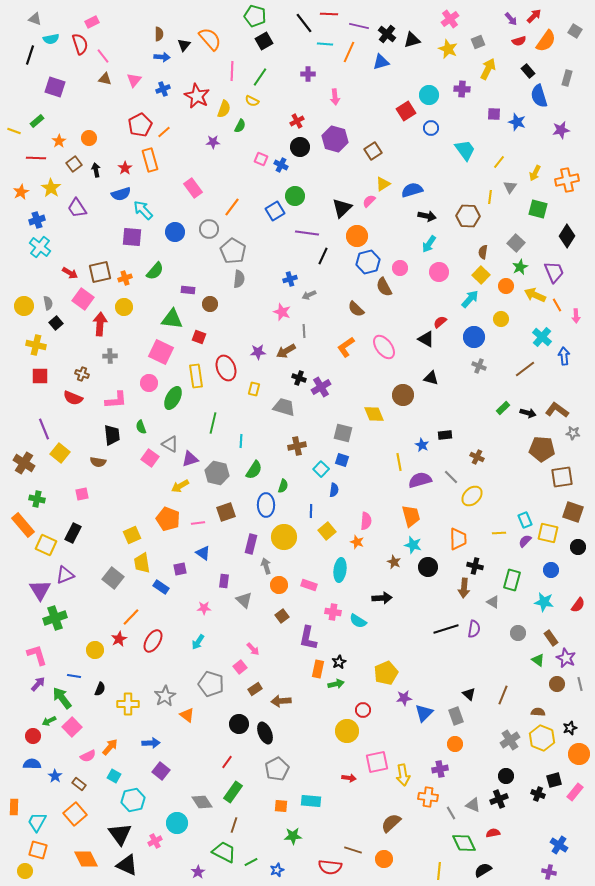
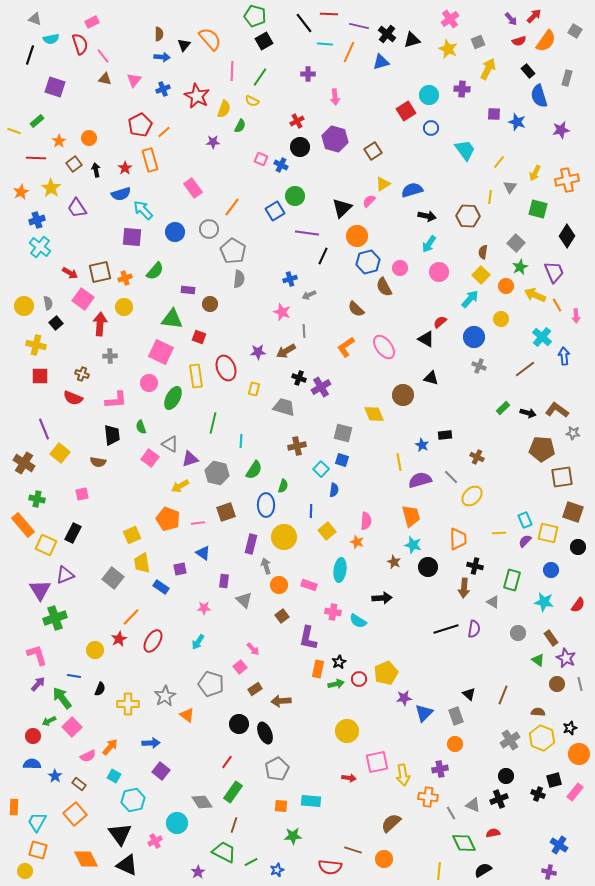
red circle at (363, 710): moved 4 px left, 31 px up
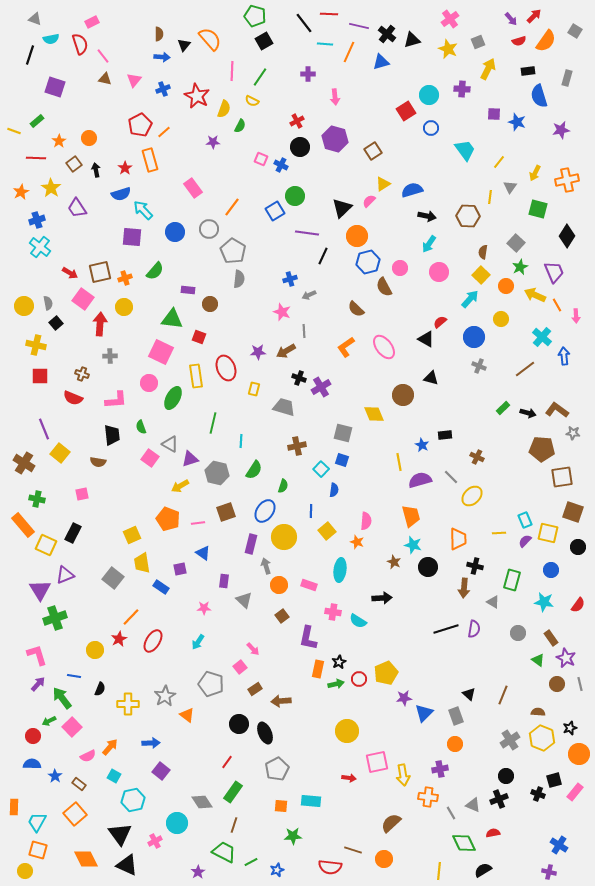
black rectangle at (528, 71): rotated 56 degrees counterclockwise
blue ellipse at (266, 505): moved 1 px left, 6 px down; rotated 35 degrees clockwise
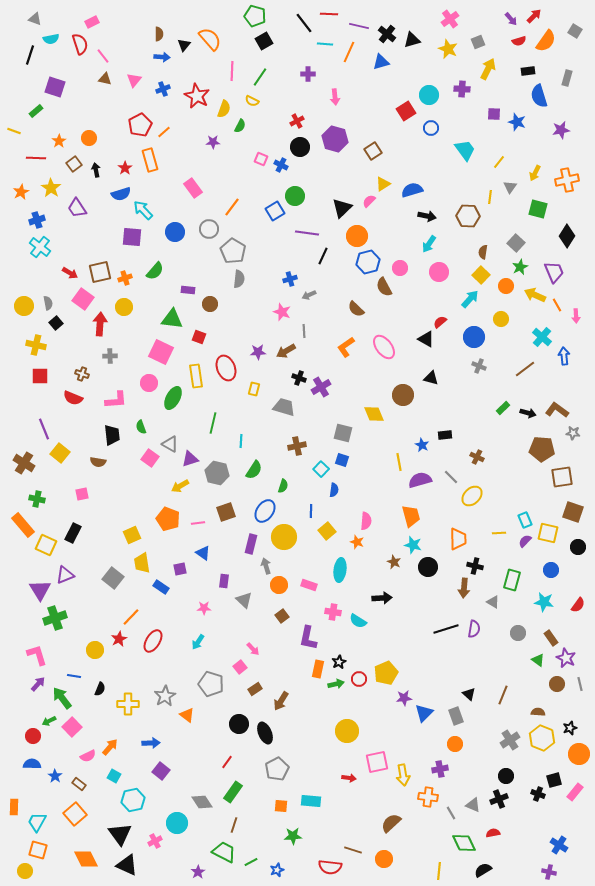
green rectangle at (37, 121): moved 1 px left, 10 px up
brown arrow at (281, 701): rotated 54 degrees counterclockwise
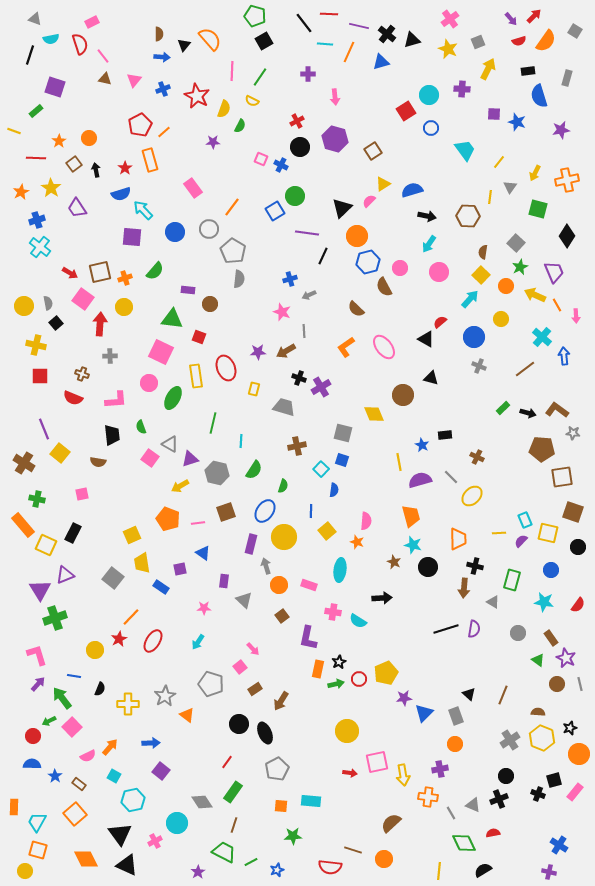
purple semicircle at (525, 541): moved 4 px left
red arrow at (349, 778): moved 1 px right, 5 px up
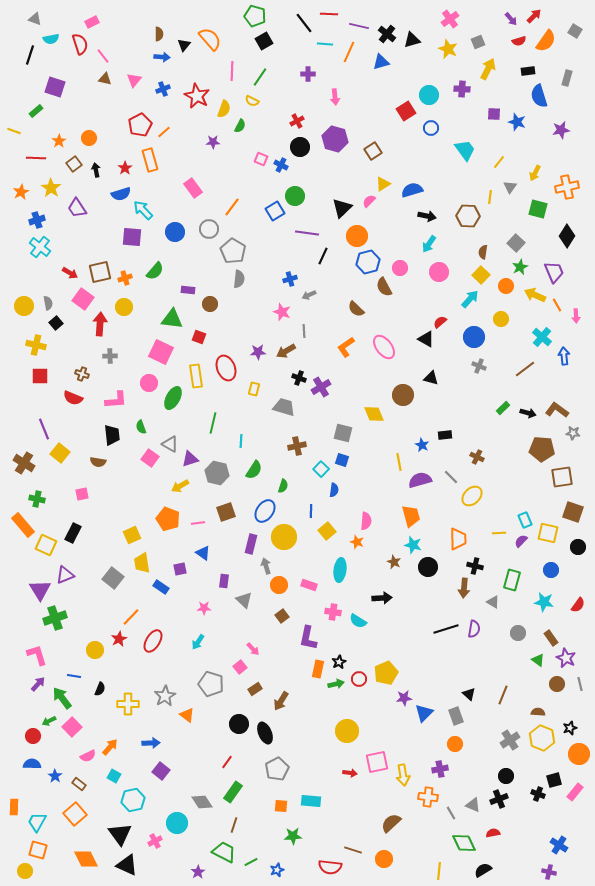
orange cross at (567, 180): moved 7 px down
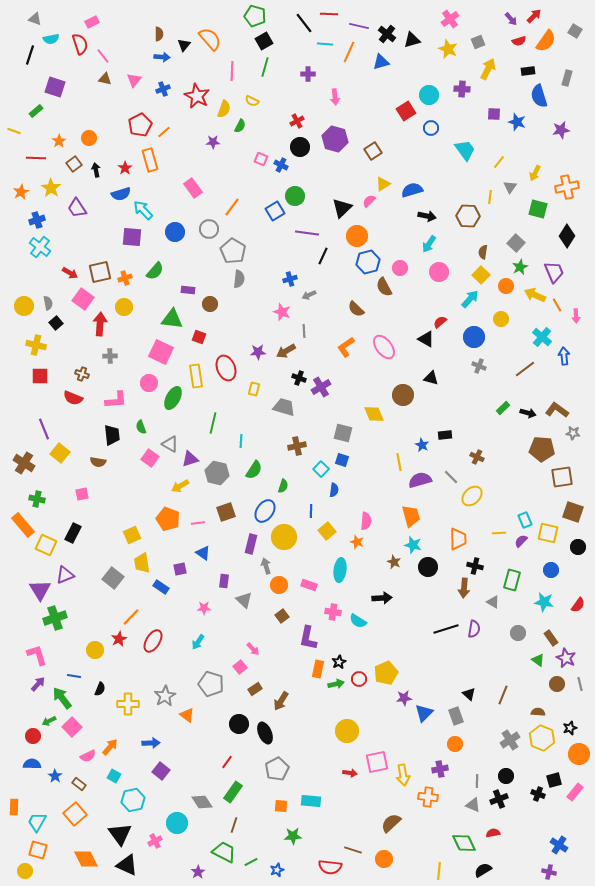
green line at (260, 77): moved 5 px right, 10 px up; rotated 18 degrees counterclockwise
gray line at (451, 813): moved 26 px right, 32 px up; rotated 32 degrees clockwise
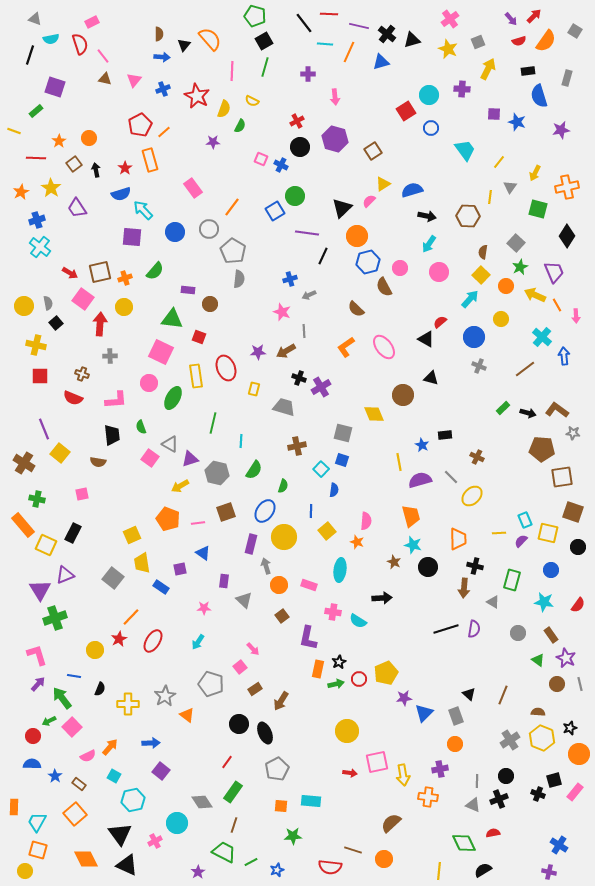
brown rectangle at (551, 638): moved 3 px up
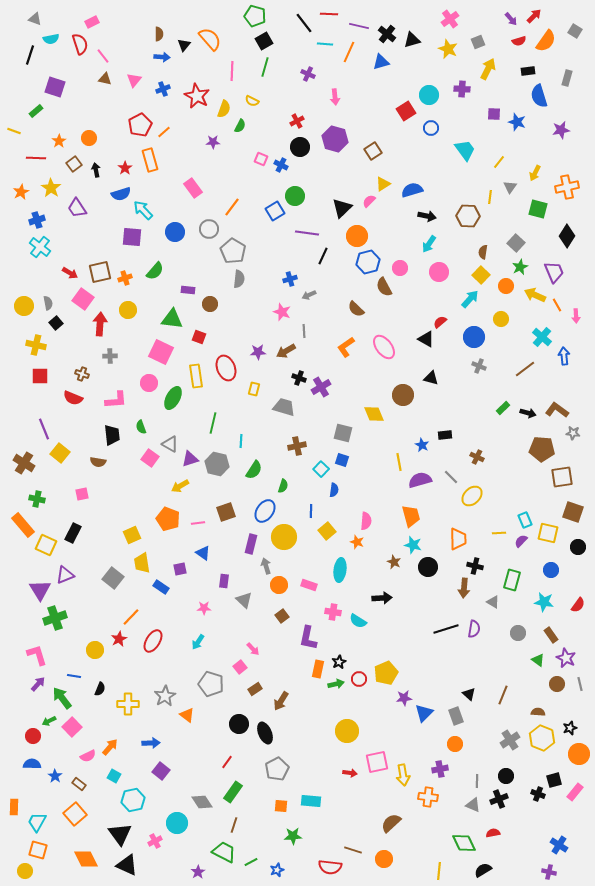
purple cross at (308, 74): rotated 24 degrees clockwise
yellow circle at (124, 307): moved 4 px right, 3 px down
gray hexagon at (217, 473): moved 9 px up
